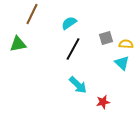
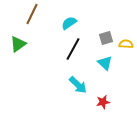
green triangle: rotated 24 degrees counterclockwise
cyan triangle: moved 17 px left
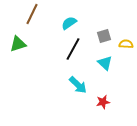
gray square: moved 2 px left, 2 px up
green triangle: rotated 18 degrees clockwise
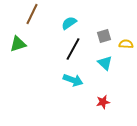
cyan arrow: moved 5 px left, 5 px up; rotated 24 degrees counterclockwise
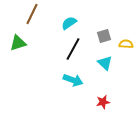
green triangle: moved 1 px up
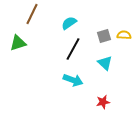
yellow semicircle: moved 2 px left, 9 px up
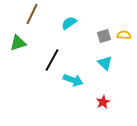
black line: moved 21 px left, 11 px down
red star: rotated 16 degrees counterclockwise
